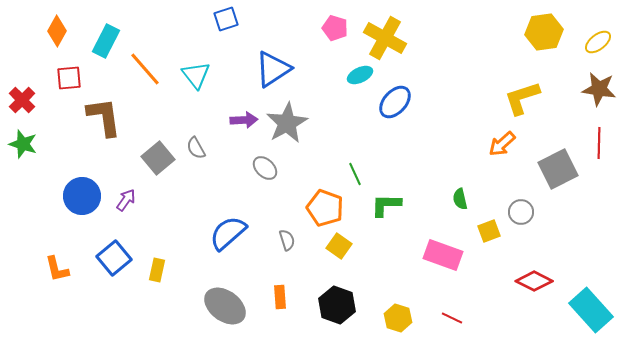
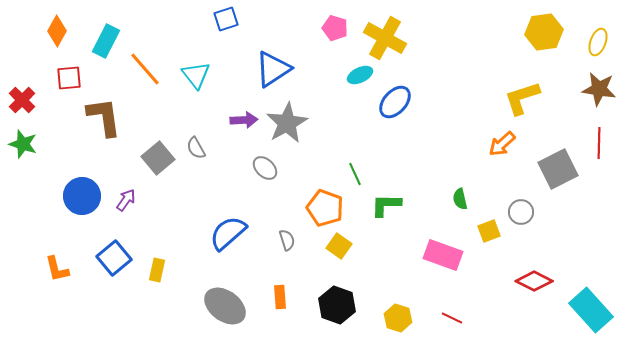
yellow ellipse at (598, 42): rotated 32 degrees counterclockwise
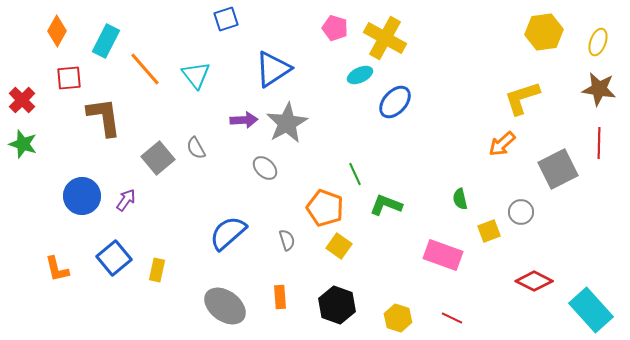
green L-shape at (386, 205): rotated 20 degrees clockwise
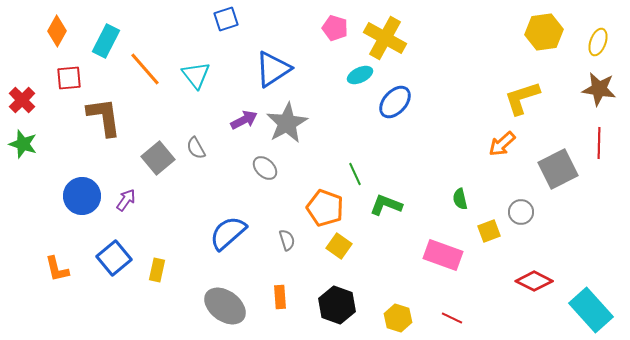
purple arrow at (244, 120): rotated 24 degrees counterclockwise
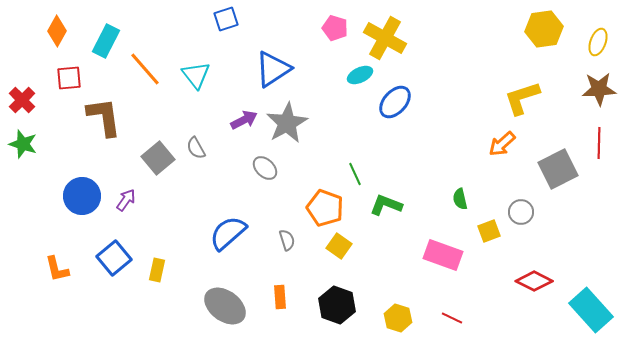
yellow hexagon at (544, 32): moved 3 px up
brown star at (599, 89): rotated 12 degrees counterclockwise
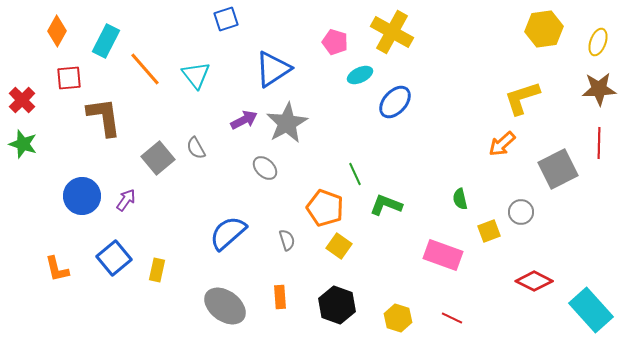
pink pentagon at (335, 28): moved 14 px down
yellow cross at (385, 38): moved 7 px right, 6 px up
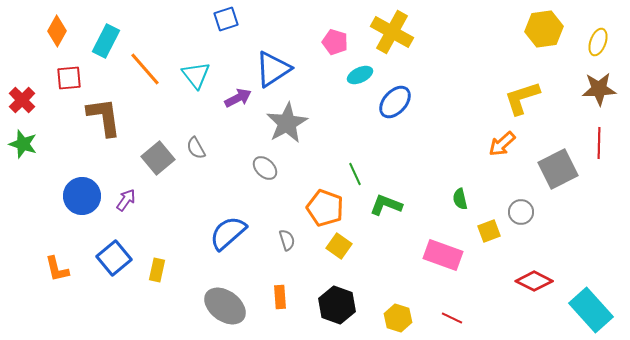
purple arrow at (244, 120): moved 6 px left, 22 px up
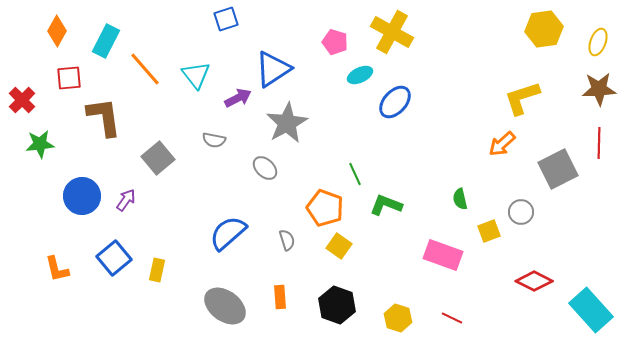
green star at (23, 144): moved 17 px right; rotated 24 degrees counterclockwise
gray semicircle at (196, 148): moved 18 px right, 8 px up; rotated 50 degrees counterclockwise
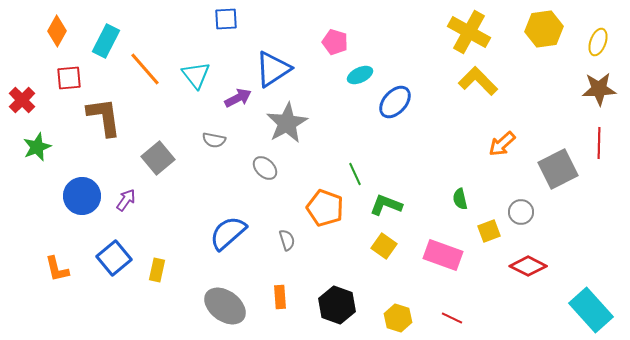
blue square at (226, 19): rotated 15 degrees clockwise
yellow cross at (392, 32): moved 77 px right
yellow L-shape at (522, 98): moved 44 px left, 17 px up; rotated 63 degrees clockwise
green star at (40, 144): moved 3 px left, 3 px down; rotated 16 degrees counterclockwise
yellow square at (339, 246): moved 45 px right
red diamond at (534, 281): moved 6 px left, 15 px up
